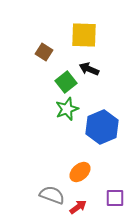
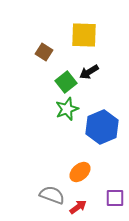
black arrow: moved 3 px down; rotated 54 degrees counterclockwise
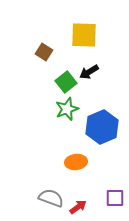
orange ellipse: moved 4 px left, 10 px up; rotated 35 degrees clockwise
gray semicircle: moved 1 px left, 3 px down
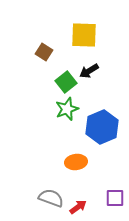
black arrow: moved 1 px up
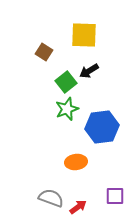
blue hexagon: rotated 16 degrees clockwise
purple square: moved 2 px up
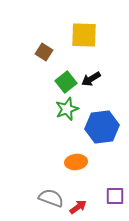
black arrow: moved 2 px right, 8 px down
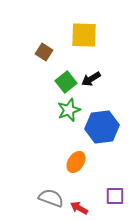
green star: moved 2 px right, 1 px down
orange ellipse: rotated 50 degrees counterclockwise
red arrow: moved 1 px right, 1 px down; rotated 114 degrees counterclockwise
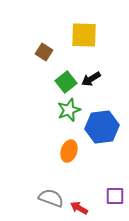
orange ellipse: moved 7 px left, 11 px up; rotated 15 degrees counterclockwise
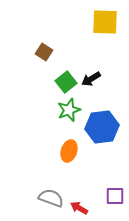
yellow square: moved 21 px right, 13 px up
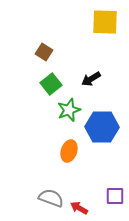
green square: moved 15 px left, 2 px down
blue hexagon: rotated 8 degrees clockwise
